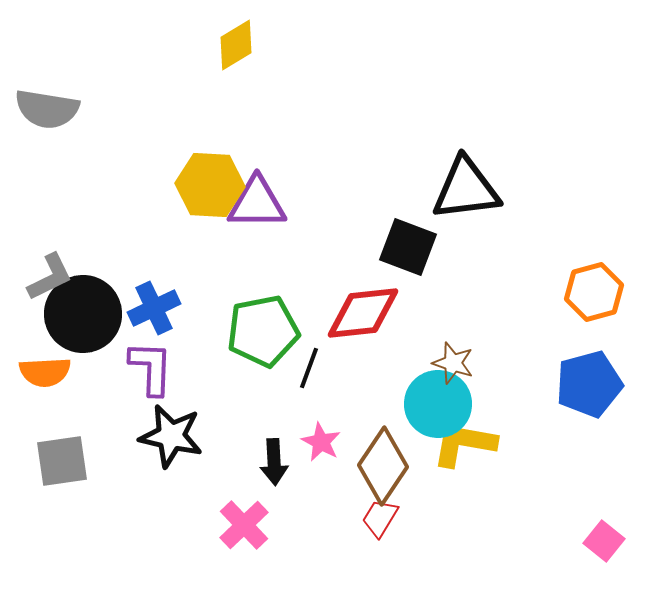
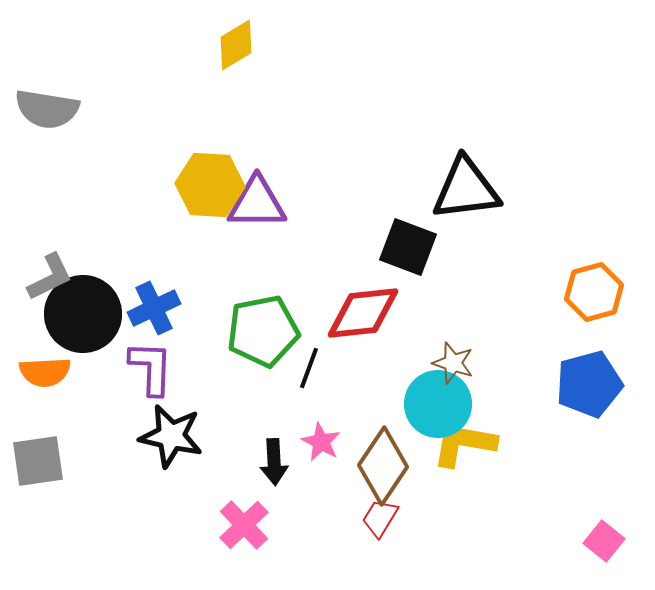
gray square: moved 24 px left
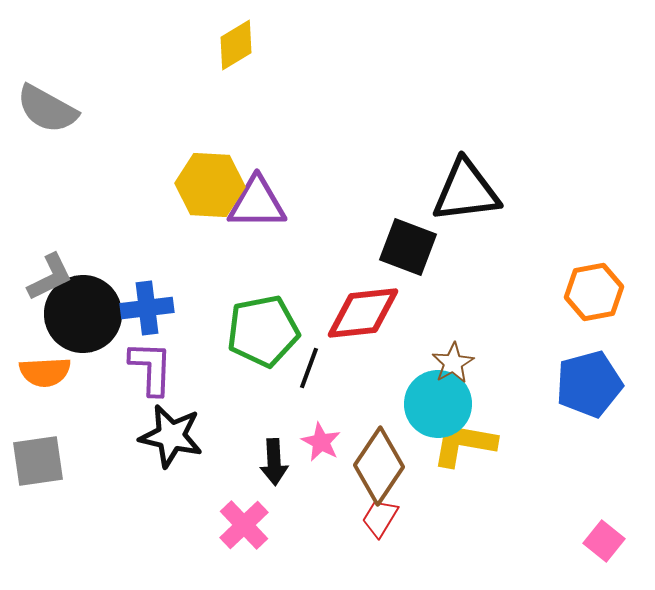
gray semicircle: rotated 20 degrees clockwise
black triangle: moved 2 px down
orange hexagon: rotated 4 degrees clockwise
blue cross: moved 7 px left; rotated 18 degrees clockwise
brown star: rotated 24 degrees clockwise
brown diamond: moved 4 px left
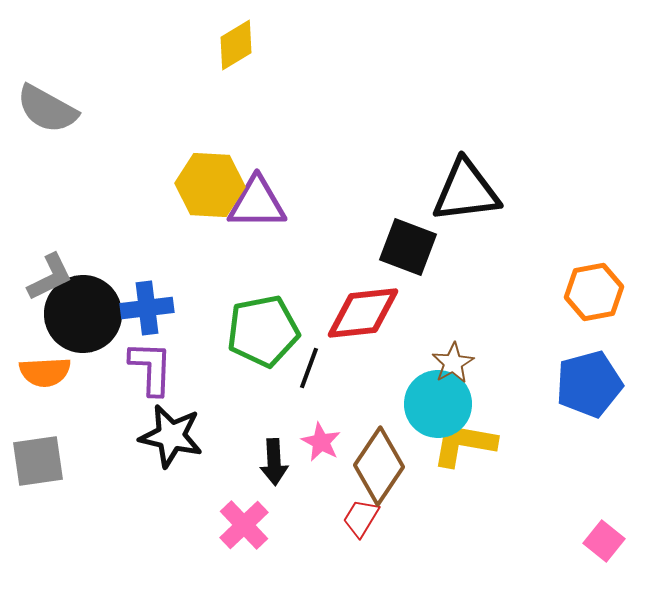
red trapezoid: moved 19 px left
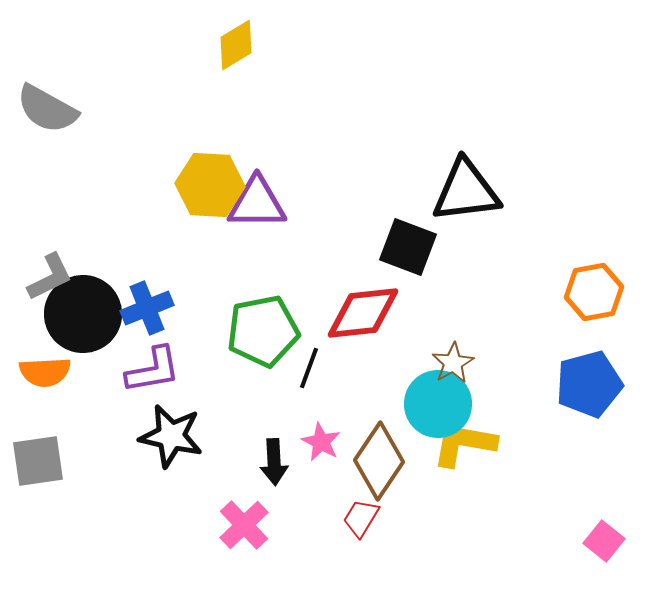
blue cross: rotated 15 degrees counterclockwise
purple L-shape: moved 2 px right, 2 px down; rotated 78 degrees clockwise
brown diamond: moved 5 px up
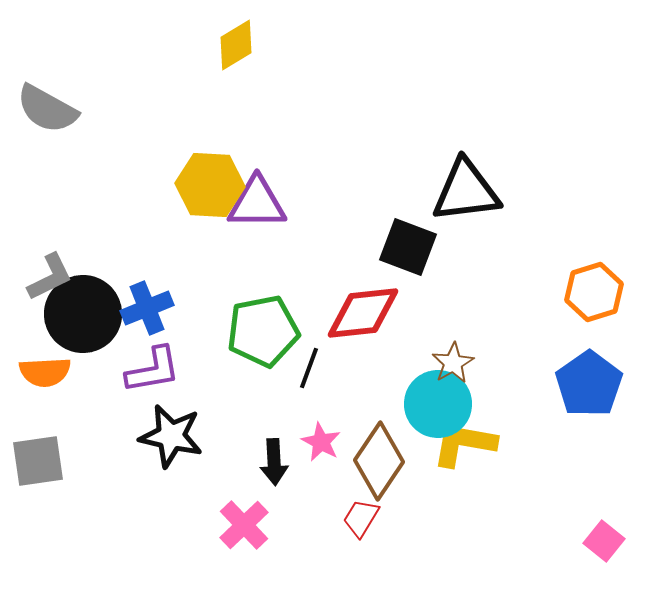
orange hexagon: rotated 6 degrees counterclockwise
blue pentagon: rotated 20 degrees counterclockwise
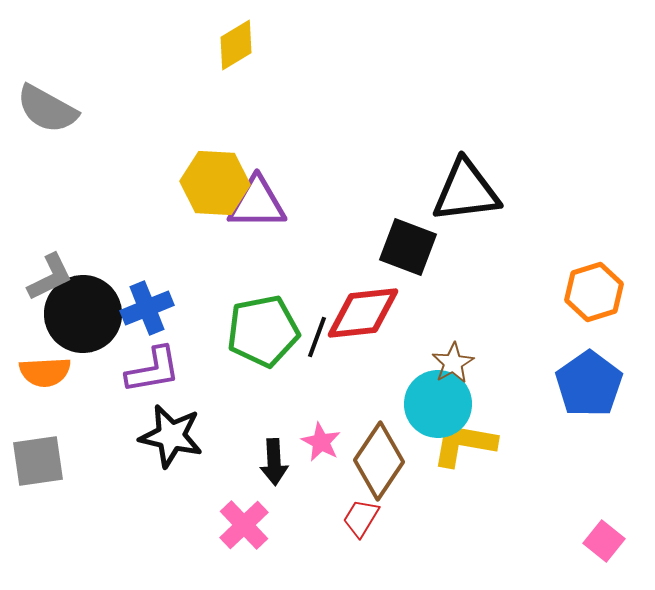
yellow hexagon: moved 5 px right, 2 px up
black line: moved 8 px right, 31 px up
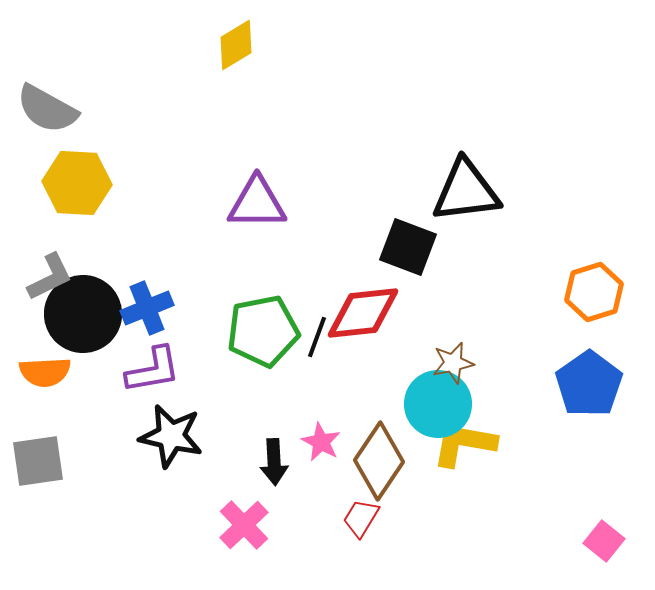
yellow hexagon: moved 138 px left
brown star: rotated 18 degrees clockwise
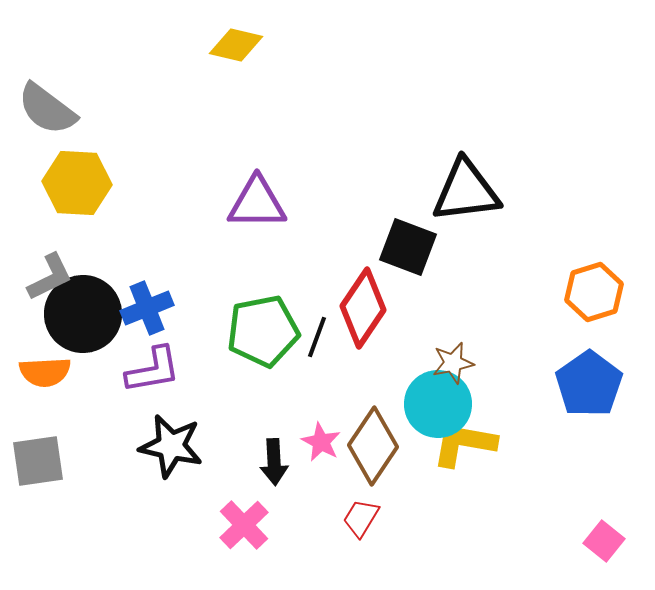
yellow diamond: rotated 44 degrees clockwise
gray semicircle: rotated 8 degrees clockwise
red diamond: moved 5 px up; rotated 50 degrees counterclockwise
black star: moved 10 px down
brown diamond: moved 6 px left, 15 px up
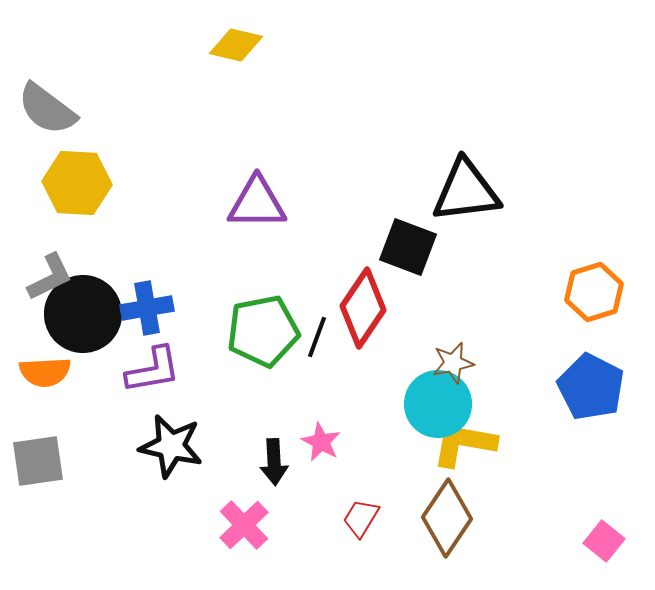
blue cross: rotated 12 degrees clockwise
blue pentagon: moved 2 px right, 3 px down; rotated 10 degrees counterclockwise
brown diamond: moved 74 px right, 72 px down
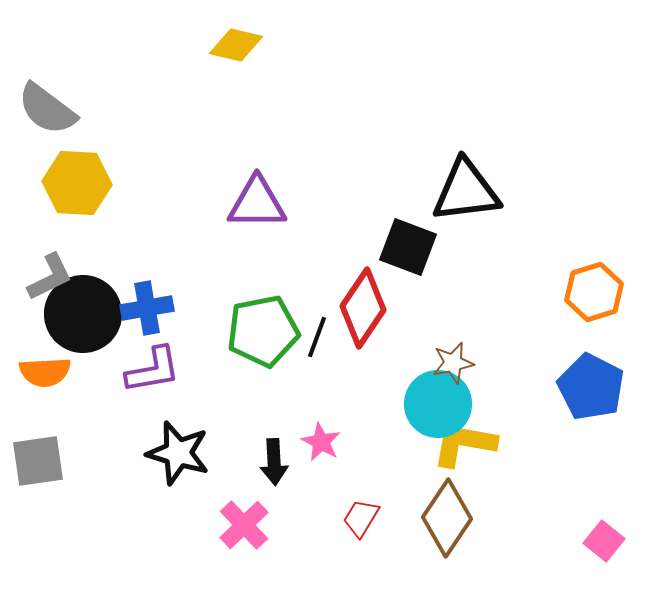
black star: moved 7 px right, 7 px down; rotated 4 degrees clockwise
